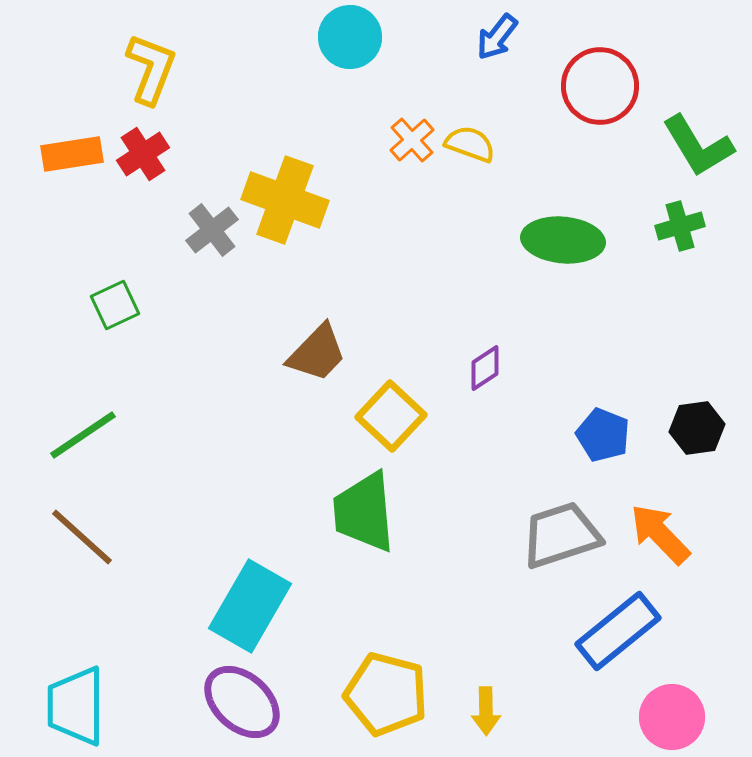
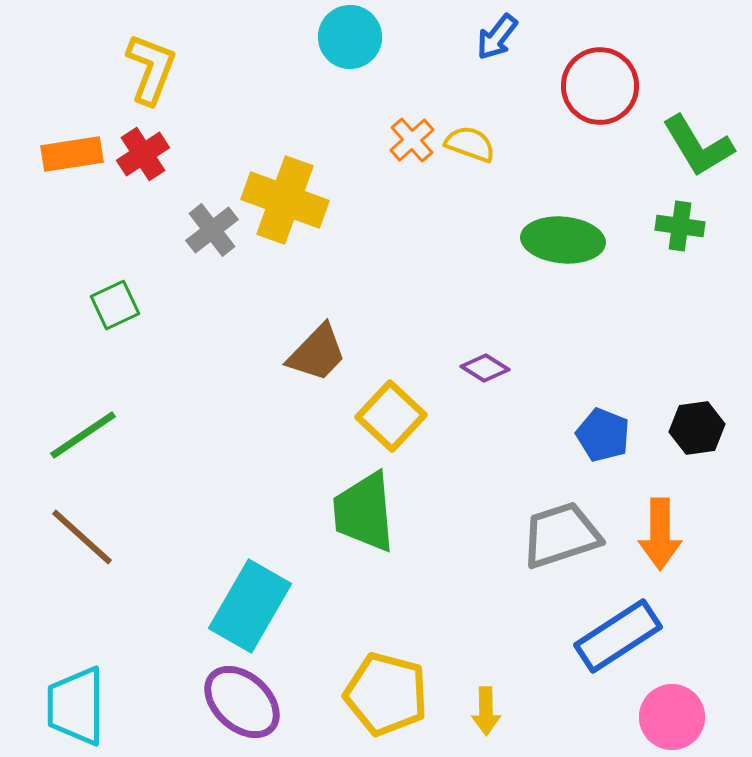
green cross: rotated 24 degrees clockwise
purple diamond: rotated 66 degrees clockwise
orange arrow: rotated 136 degrees counterclockwise
blue rectangle: moved 5 px down; rotated 6 degrees clockwise
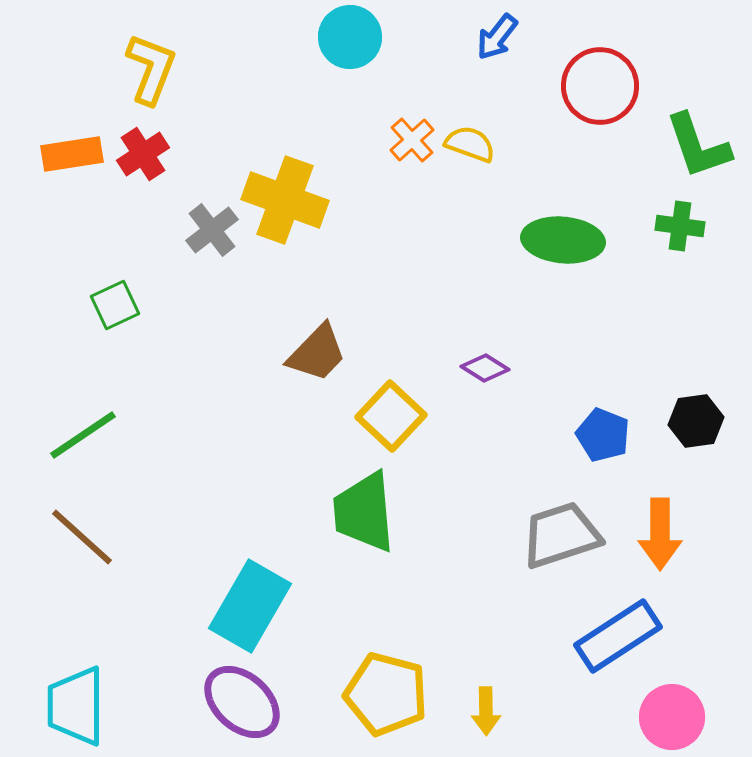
green L-shape: rotated 12 degrees clockwise
black hexagon: moved 1 px left, 7 px up
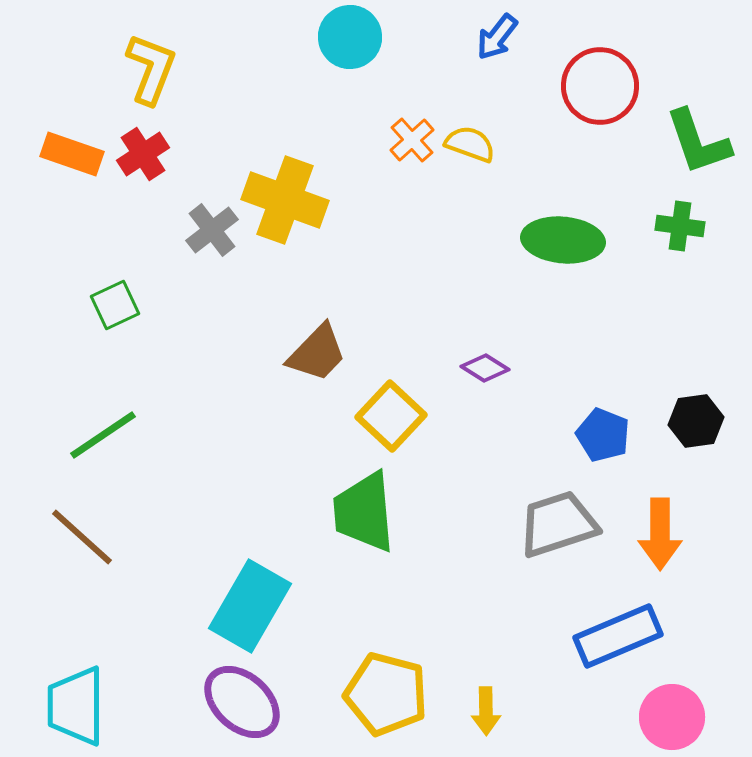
green L-shape: moved 4 px up
orange rectangle: rotated 28 degrees clockwise
green line: moved 20 px right
gray trapezoid: moved 3 px left, 11 px up
blue rectangle: rotated 10 degrees clockwise
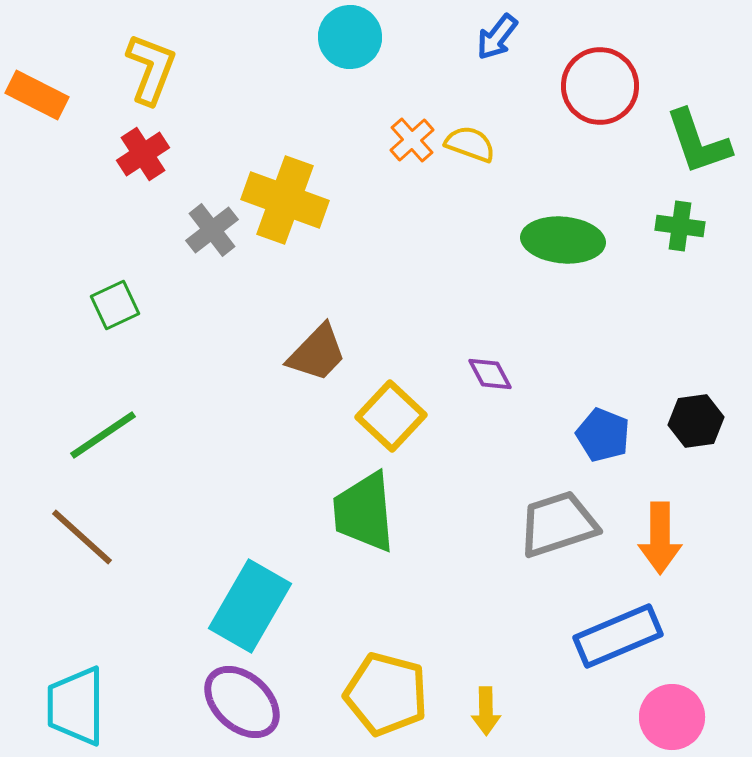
orange rectangle: moved 35 px left, 59 px up; rotated 8 degrees clockwise
purple diamond: moved 5 px right, 6 px down; rotated 30 degrees clockwise
orange arrow: moved 4 px down
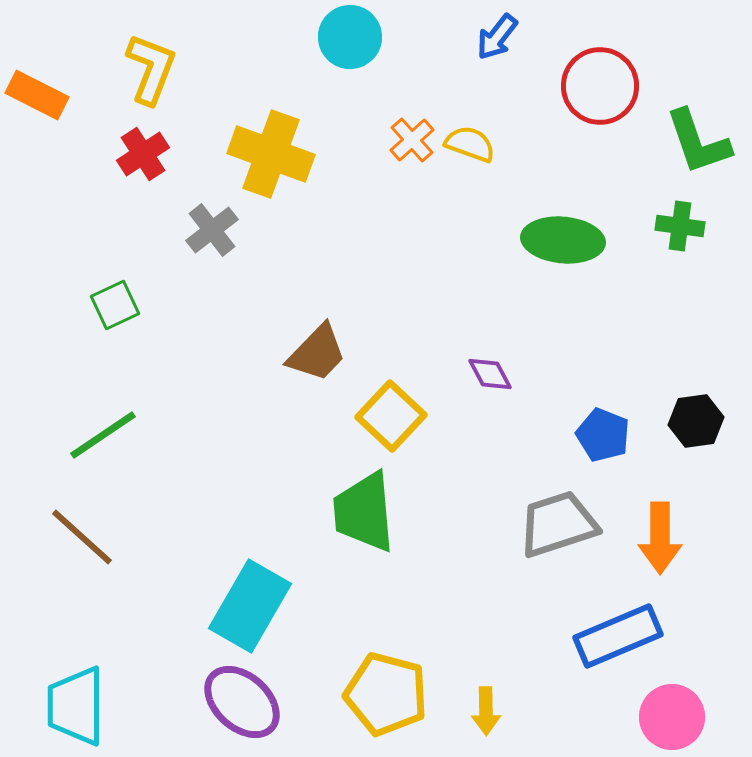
yellow cross: moved 14 px left, 46 px up
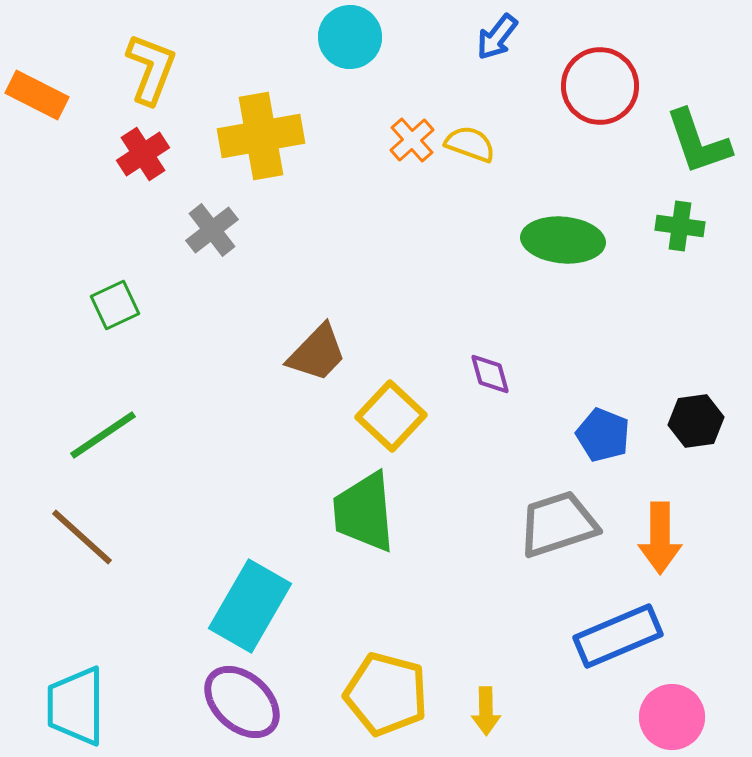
yellow cross: moved 10 px left, 18 px up; rotated 30 degrees counterclockwise
purple diamond: rotated 12 degrees clockwise
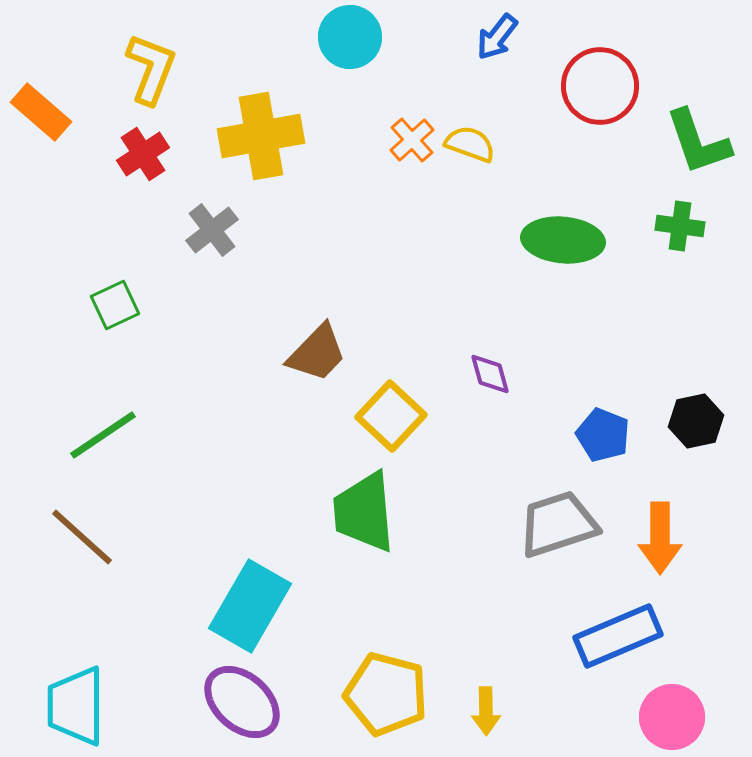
orange rectangle: moved 4 px right, 17 px down; rotated 14 degrees clockwise
black hexagon: rotated 4 degrees counterclockwise
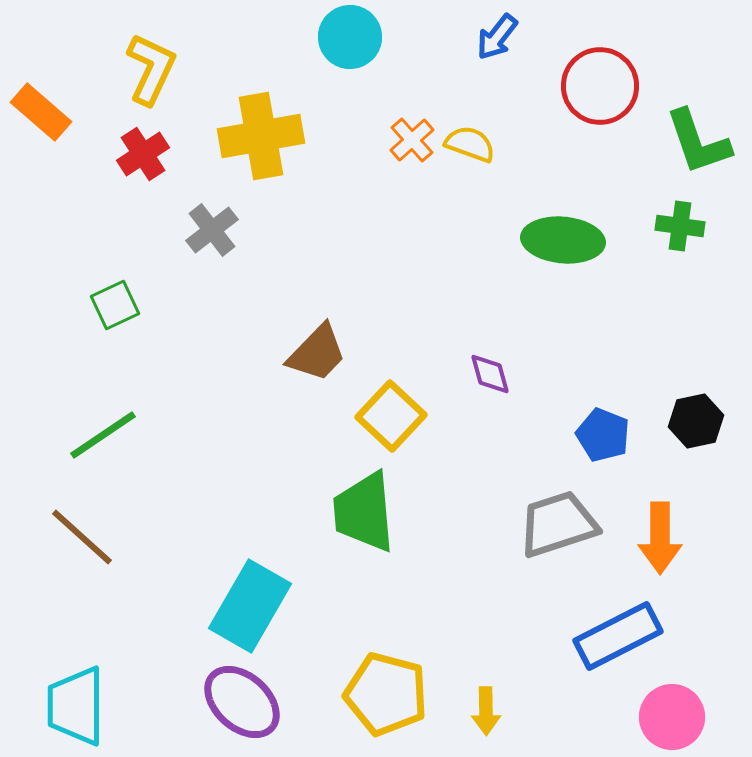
yellow L-shape: rotated 4 degrees clockwise
blue rectangle: rotated 4 degrees counterclockwise
